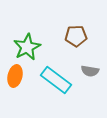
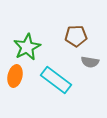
gray semicircle: moved 9 px up
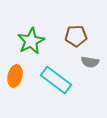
green star: moved 4 px right, 6 px up
